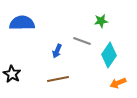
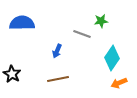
gray line: moved 7 px up
cyan diamond: moved 3 px right, 3 px down
orange arrow: moved 1 px right
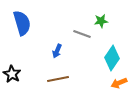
blue semicircle: rotated 75 degrees clockwise
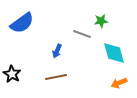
blue semicircle: rotated 70 degrees clockwise
cyan diamond: moved 2 px right, 5 px up; rotated 50 degrees counterclockwise
brown line: moved 2 px left, 2 px up
